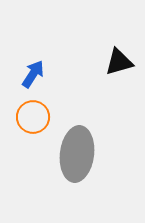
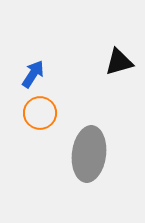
orange circle: moved 7 px right, 4 px up
gray ellipse: moved 12 px right
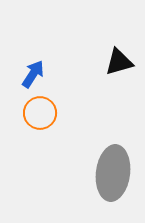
gray ellipse: moved 24 px right, 19 px down
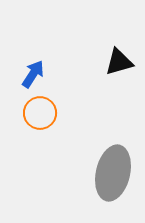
gray ellipse: rotated 6 degrees clockwise
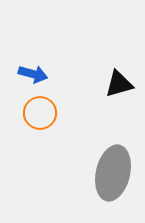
black triangle: moved 22 px down
blue arrow: rotated 72 degrees clockwise
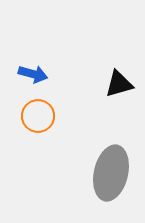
orange circle: moved 2 px left, 3 px down
gray ellipse: moved 2 px left
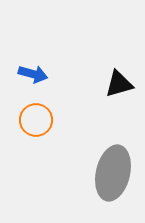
orange circle: moved 2 px left, 4 px down
gray ellipse: moved 2 px right
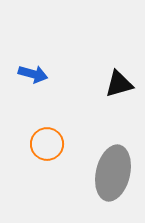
orange circle: moved 11 px right, 24 px down
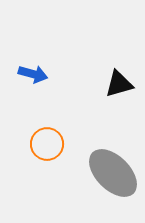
gray ellipse: rotated 58 degrees counterclockwise
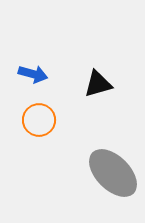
black triangle: moved 21 px left
orange circle: moved 8 px left, 24 px up
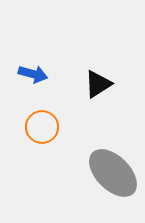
black triangle: rotated 16 degrees counterclockwise
orange circle: moved 3 px right, 7 px down
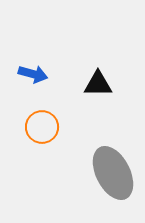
black triangle: rotated 32 degrees clockwise
gray ellipse: rotated 18 degrees clockwise
